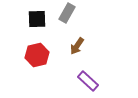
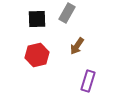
purple rectangle: rotated 65 degrees clockwise
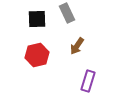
gray rectangle: rotated 54 degrees counterclockwise
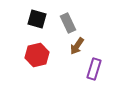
gray rectangle: moved 1 px right, 10 px down
black square: rotated 18 degrees clockwise
purple rectangle: moved 6 px right, 12 px up
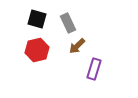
brown arrow: rotated 12 degrees clockwise
red hexagon: moved 5 px up
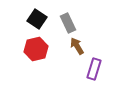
black square: rotated 18 degrees clockwise
brown arrow: rotated 102 degrees clockwise
red hexagon: moved 1 px left, 1 px up
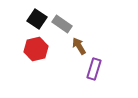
gray rectangle: moved 6 px left, 1 px down; rotated 30 degrees counterclockwise
brown arrow: moved 2 px right
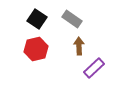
gray rectangle: moved 10 px right, 5 px up
brown arrow: rotated 30 degrees clockwise
purple rectangle: moved 1 px up; rotated 30 degrees clockwise
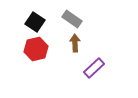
black square: moved 2 px left, 3 px down
brown arrow: moved 4 px left, 3 px up
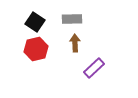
gray rectangle: rotated 36 degrees counterclockwise
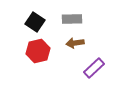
brown arrow: rotated 96 degrees counterclockwise
red hexagon: moved 2 px right, 2 px down
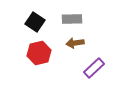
red hexagon: moved 1 px right, 2 px down
